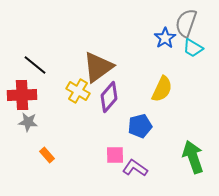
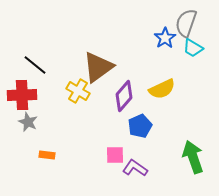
yellow semicircle: rotated 40 degrees clockwise
purple diamond: moved 15 px right, 1 px up
gray star: rotated 18 degrees clockwise
blue pentagon: rotated 10 degrees counterclockwise
orange rectangle: rotated 42 degrees counterclockwise
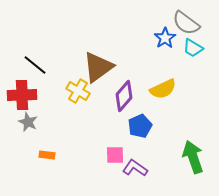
gray semicircle: rotated 72 degrees counterclockwise
yellow semicircle: moved 1 px right
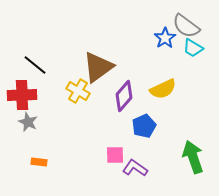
gray semicircle: moved 3 px down
blue pentagon: moved 4 px right
orange rectangle: moved 8 px left, 7 px down
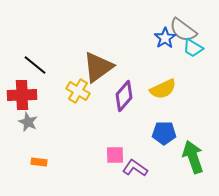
gray semicircle: moved 3 px left, 4 px down
blue pentagon: moved 20 px right, 7 px down; rotated 25 degrees clockwise
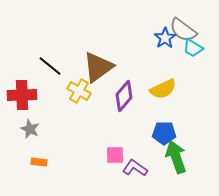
black line: moved 15 px right, 1 px down
yellow cross: moved 1 px right
gray star: moved 2 px right, 7 px down
green arrow: moved 17 px left
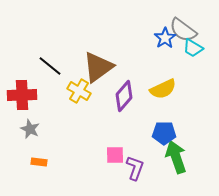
purple L-shape: rotated 75 degrees clockwise
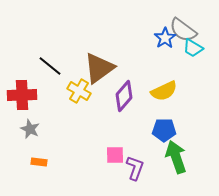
brown triangle: moved 1 px right, 1 px down
yellow semicircle: moved 1 px right, 2 px down
blue pentagon: moved 3 px up
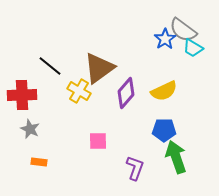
blue star: moved 1 px down
purple diamond: moved 2 px right, 3 px up
pink square: moved 17 px left, 14 px up
